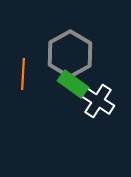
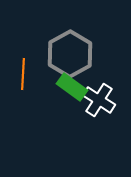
green rectangle: moved 1 px left, 3 px down
white cross: moved 1 px right, 1 px up
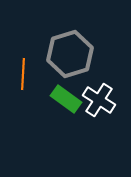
gray hexagon: rotated 12 degrees clockwise
green rectangle: moved 6 px left, 12 px down
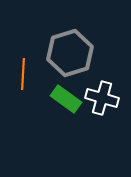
gray hexagon: moved 1 px up
white cross: moved 3 px right, 2 px up; rotated 16 degrees counterclockwise
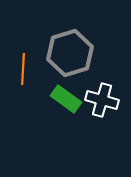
orange line: moved 5 px up
white cross: moved 2 px down
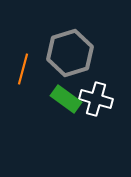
orange line: rotated 12 degrees clockwise
white cross: moved 6 px left, 1 px up
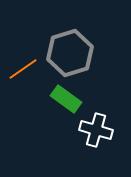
orange line: rotated 40 degrees clockwise
white cross: moved 31 px down
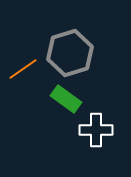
white cross: rotated 16 degrees counterclockwise
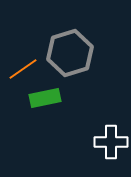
green rectangle: moved 21 px left, 1 px up; rotated 48 degrees counterclockwise
white cross: moved 15 px right, 12 px down
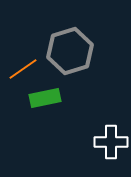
gray hexagon: moved 2 px up
